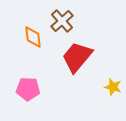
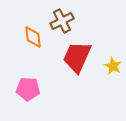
brown cross: rotated 15 degrees clockwise
red trapezoid: rotated 16 degrees counterclockwise
yellow star: moved 21 px up; rotated 12 degrees clockwise
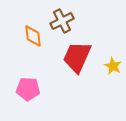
orange diamond: moved 1 px up
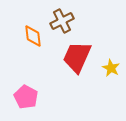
yellow star: moved 2 px left, 2 px down
pink pentagon: moved 2 px left, 8 px down; rotated 25 degrees clockwise
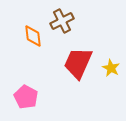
red trapezoid: moved 1 px right, 6 px down
